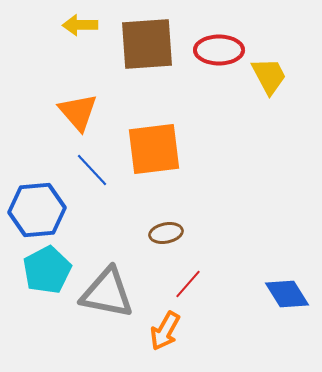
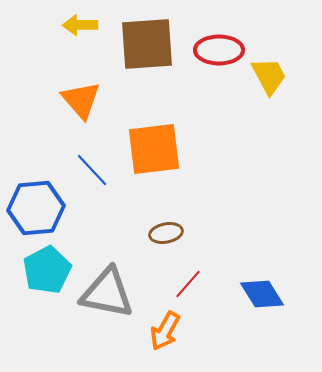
orange triangle: moved 3 px right, 12 px up
blue hexagon: moved 1 px left, 2 px up
blue diamond: moved 25 px left
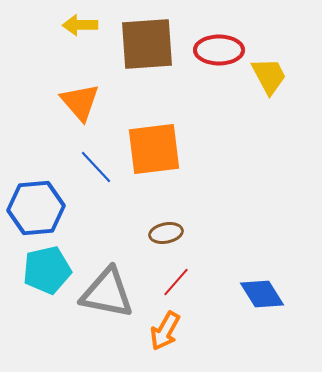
orange triangle: moved 1 px left, 2 px down
blue line: moved 4 px right, 3 px up
cyan pentagon: rotated 15 degrees clockwise
red line: moved 12 px left, 2 px up
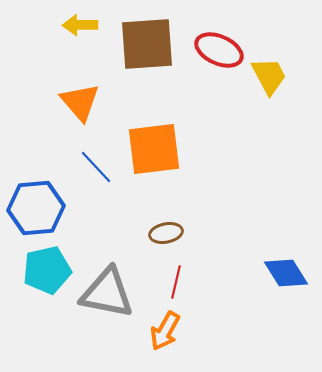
red ellipse: rotated 24 degrees clockwise
red line: rotated 28 degrees counterclockwise
blue diamond: moved 24 px right, 21 px up
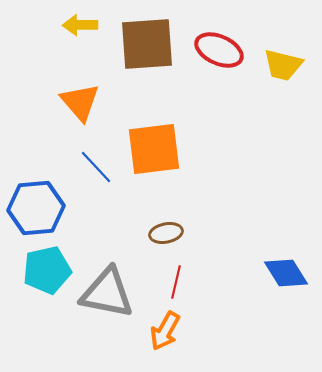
yellow trapezoid: moved 14 px right, 11 px up; rotated 132 degrees clockwise
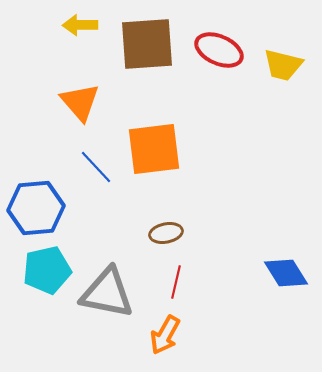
orange arrow: moved 4 px down
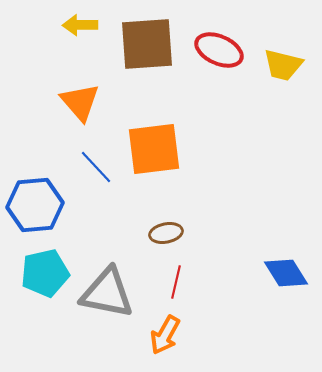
blue hexagon: moved 1 px left, 3 px up
cyan pentagon: moved 2 px left, 3 px down
